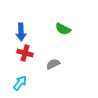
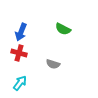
blue arrow: rotated 24 degrees clockwise
red cross: moved 6 px left
gray semicircle: rotated 136 degrees counterclockwise
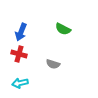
red cross: moved 1 px down
cyan arrow: rotated 140 degrees counterclockwise
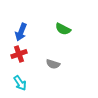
red cross: rotated 35 degrees counterclockwise
cyan arrow: rotated 112 degrees counterclockwise
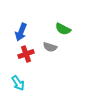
red cross: moved 7 px right
gray semicircle: moved 3 px left, 17 px up
cyan arrow: moved 2 px left
